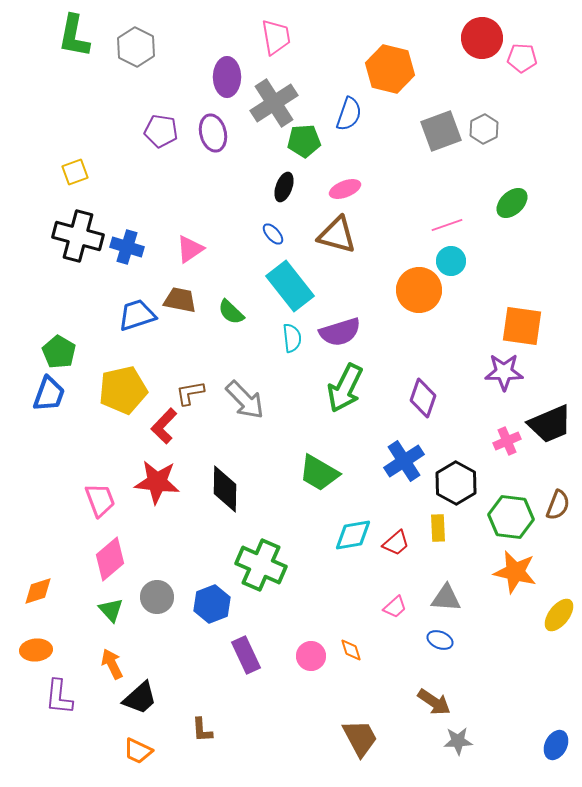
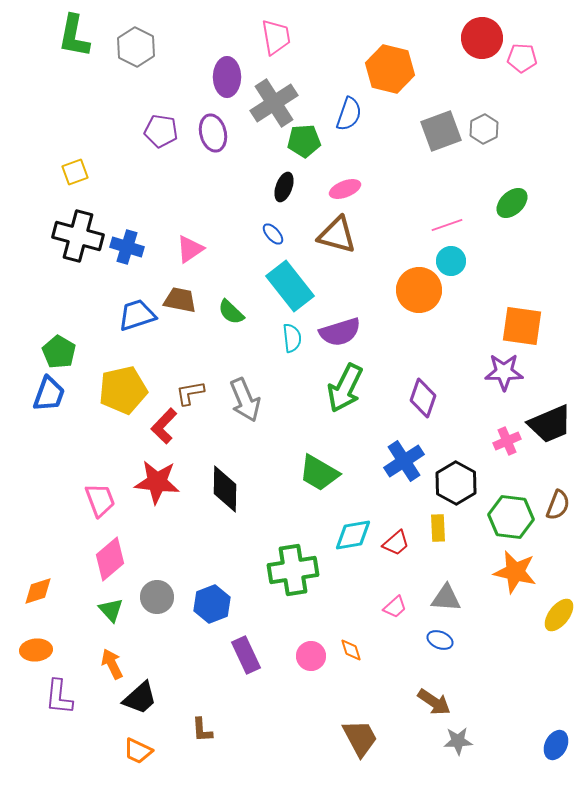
gray arrow at (245, 400): rotated 21 degrees clockwise
green cross at (261, 565): moved 32 px right, 5 px down; rotated 33 degrees counterclockwise
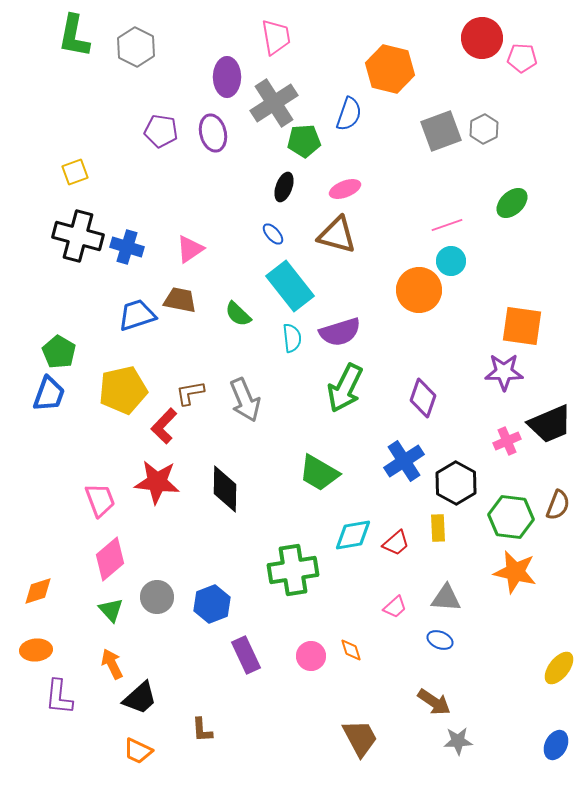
green semicircle at (231, 312): moved 7 px right, 2 px down
yellow ellipse at (559, 615): moved 53 px down
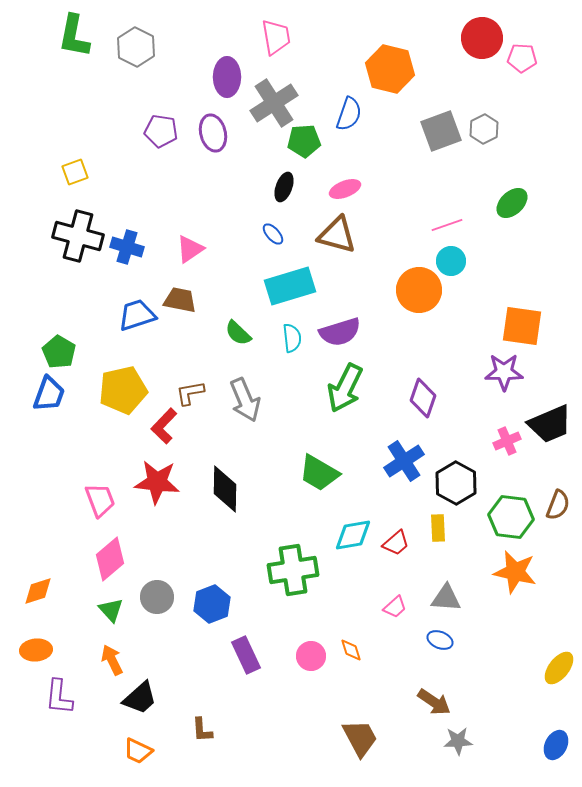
cyan rectangle at (290, 286): rotated 69 degrees counterclockwise
green semicircle at (238, 314): moved 19 px down
orange arrow at (112, 664): moved 4 px up
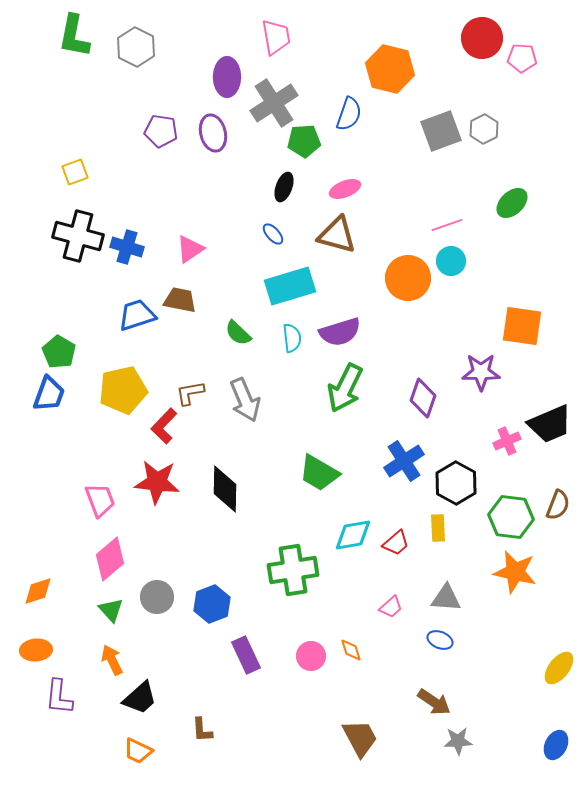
orange circle at (419, 290): moved 11 px left, 12 px up
purple star at (504, 372): moved 23 px left
pink trapezoid at (395, 607): moved 4 px left
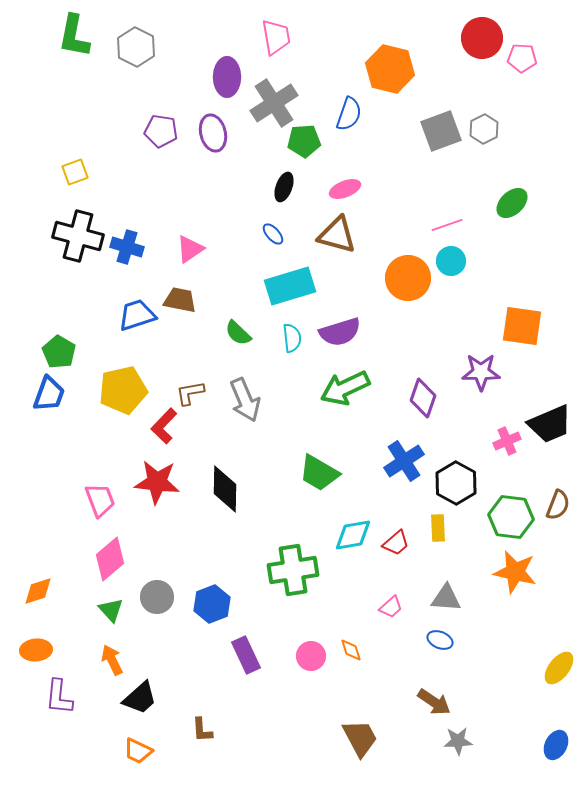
green arrow at (345, 388): rotated 39 degrees clockwise
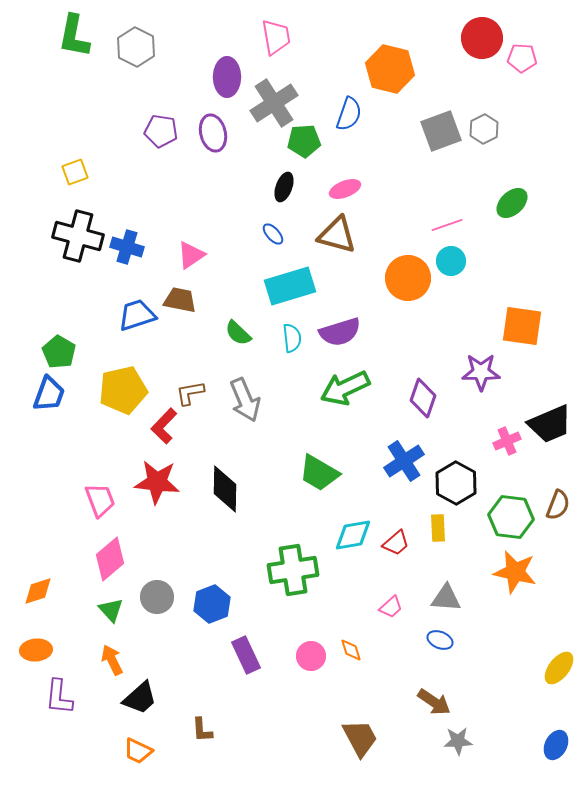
pink triangle at (190, 249): moved 1 px right, 6 px down
